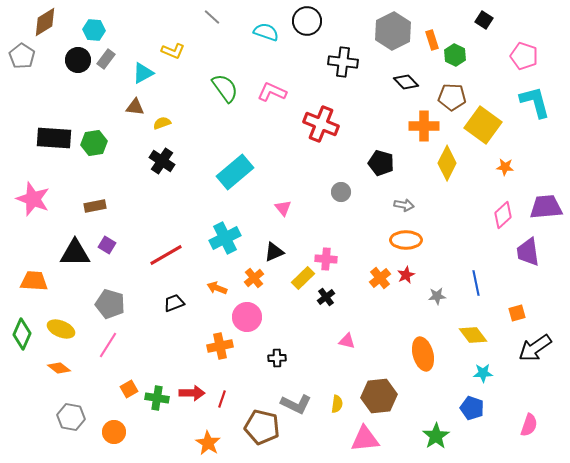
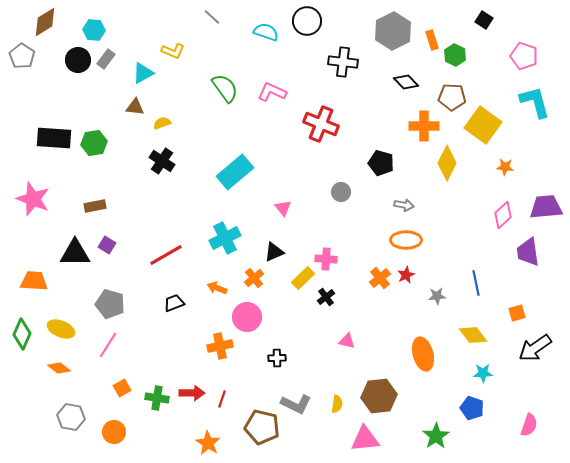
orange square at (129, 389): moved 7 px left, 1 px up
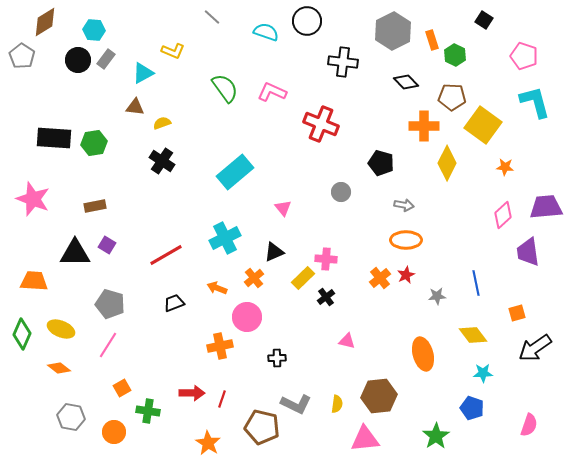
green cross at (157, 398): moved 9 px left, 13 px down
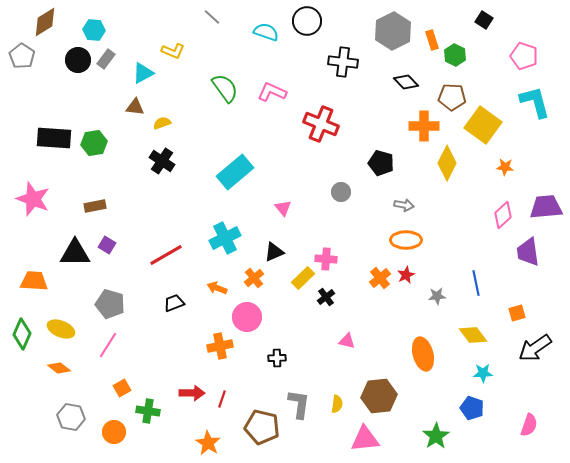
gray L-shape at (296, 404): moved 3 px right; rotated 108 degrees counterclockwise
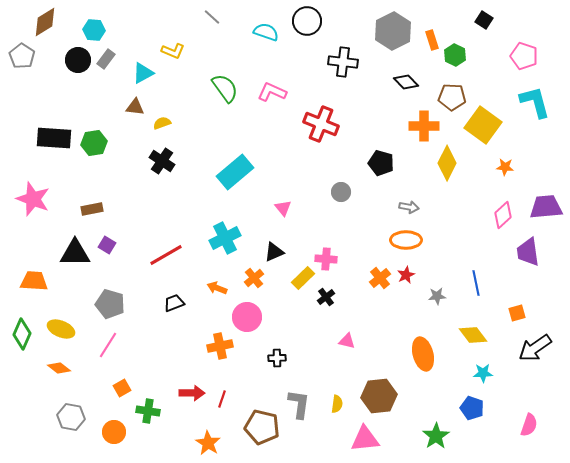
gray arrow at (404, 205): moved 5 px right, 2 px down
brown rectangle at (95, 206): moved 3 px left, 3 px down
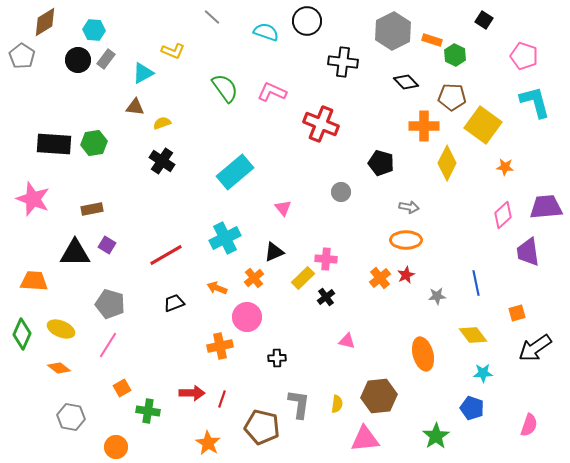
orange rectangle at (432, 40): rotated 54 degrees counterclockwise
black rectangle at (54, 138): moved 6 px down
orange circle at (114, 432): moved 2 px right, 15 px down
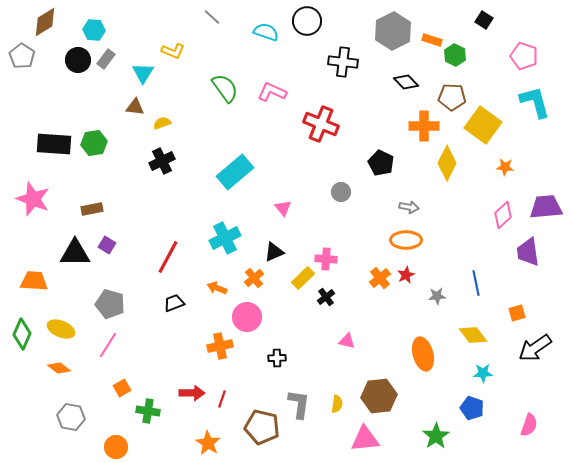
cyan triangle at (143, 73): rotated 30 degrees counterclockwise
black cross at (162, 161): rotated 30 degrees clockwise
black pentagon at (381, 163): rotated 10 degrees clockwise
red line at (166, 255): moved 2 px right, 2 px down; rotated 32 degrees counterclockwise
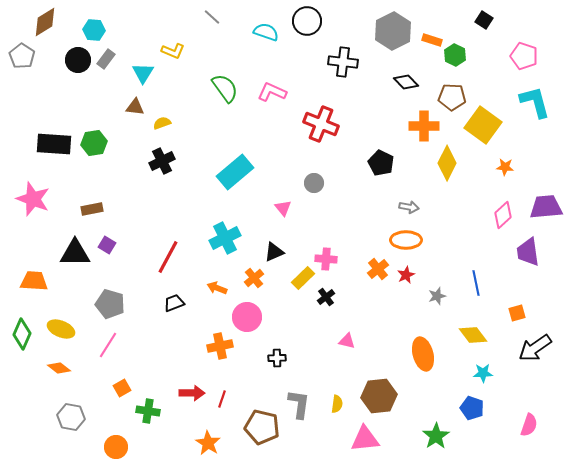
gray circle at (341, 192): moved 27 px left, 9 px up
orange cross at (380, 278): moved 2 px left, 9 px up
gray star at (437, 296): rotated 12 degrees counterclockwise
